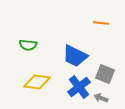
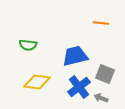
blue trapezoid: rotated 140 degrees clockwise
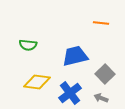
gray square: rotated 24 degrees clockwise
blue cross: moved 9 px left, 6 px down
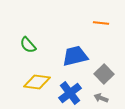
green semicircle: rotated 42 degrees clockwise
gray square: moved 1 px left
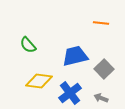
gray square: moved 5 px up
yellow diamond: moved 2 px right, 1 px up
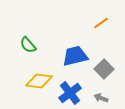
orange line: rotated 42 degrees counterclockwise
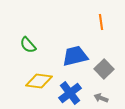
orange line: moved 1 px up; rotated 63 degrees counterclockwise
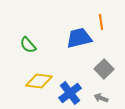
blue trapezoid: moved 4 px right, 18 px up
